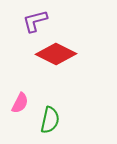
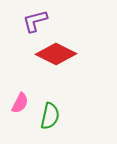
green semicircle: moved 4 px up
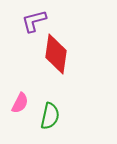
purple L-shape: moved 1 px left
red diamond: rotated 72 degrees clockwise
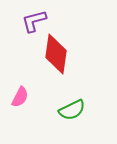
pink semicircle: moved 6 px up
green semicircle: moved 22 px right, 6 px up; rotated 52 degrees clockwise
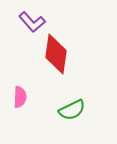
purple L-shape: moved 2 px left, 1 px down; rotated 116 degrees counterclockwise
pink semicircle: rotated 25 degrees counterclockwise
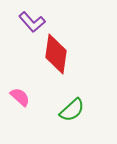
pink semicircle: rotated 50 degrees counterclockwise
green semicircle: rotated 16 degrees counterclockwise
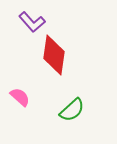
red diamond: moved 2 px left, 1 px down
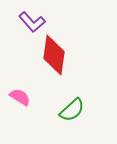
pink semicircle: rotated 10 degrees counterclockwise
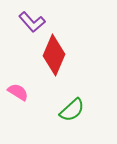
red diamond: rotated 15 degrees clockwise
pink semicircle: moved 2 px left, 5 px up
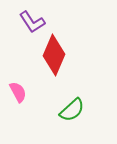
purple L-shape: rotated 8 degrees clockwise
pink semicircle: rotated 30 degrees clockwise
